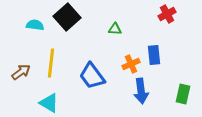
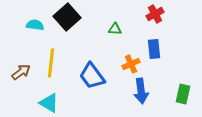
red cross: moved 12 px left
blue rectangle: moved 6 px up
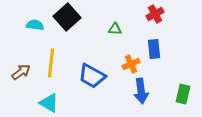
blue trapezoid: rotated 24 degrees counterclockwise
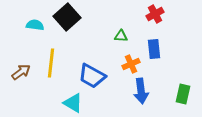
green triangle: moved 6 px right, 7 px down
cyan triangle: moved 24 px right
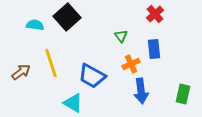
red cross: rotated 12 degrees counterclockwise
green triangle: rotated 48 degrees clockwise
yellow line: rotated 24 degrees counterclockwise
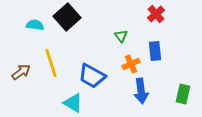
red cross: moved 1 px right
blue rectangle: moved 1 px right, 2 px down
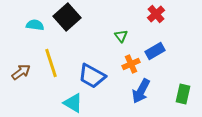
blue rectangle: rotated 66 degrees clockwise
blue arrow: rotated 35 degrees clockwise
